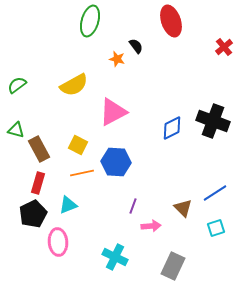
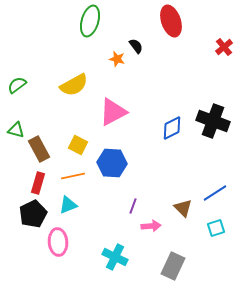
blue hexagon: moved 4 px left, 1 px down
orange line: moved 9 px left, 3 px down
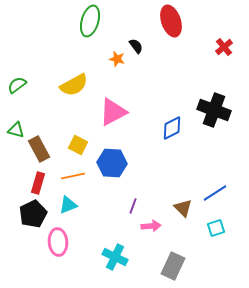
black cross: moved 1 px right, 11 px up
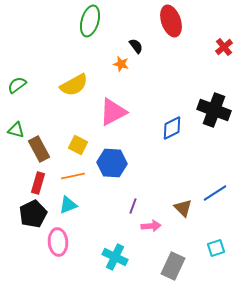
orange star: moved 4 px right, 5 px down
cyan square: moved 20 px down
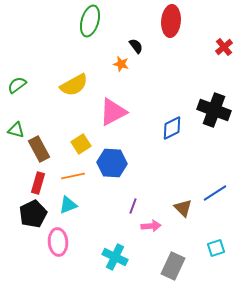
red ellipse: rotated 24 degrees clockwise
yellow square: moved 3 px right, 1 px up; rotated 30 degrees clockwise
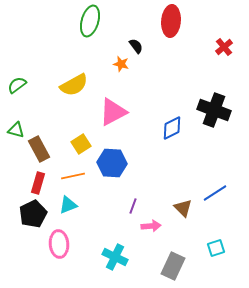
pink ellipse: moved 1 px right, 2 px down
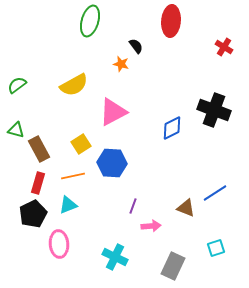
red cross: rotated 18 degrees counterclockwise
brown triangle: moved 3 px right; rotated 24 degrees counterclockwise
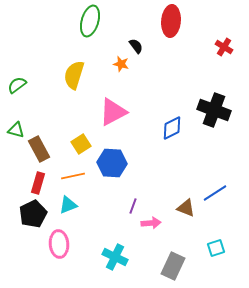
yellow semicircle: moved 10 px up; rotated 136 degrees clockwise
pink arrow: moved 3 px up
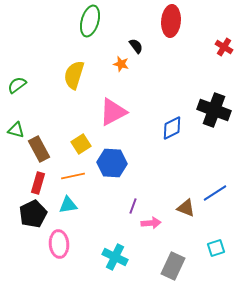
cyan triangle: rotated 12 degrees clockwise
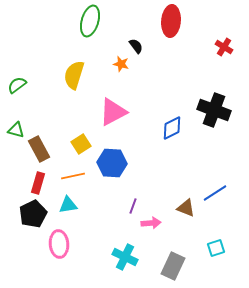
cyan cross: moved 10 px right
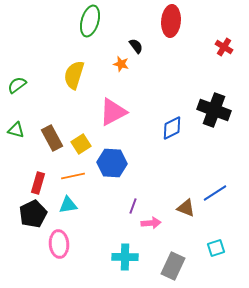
brown rectangle: moved 13 px right, 11 px up
cyan cross: rotated 25 degrees counterclockwise
